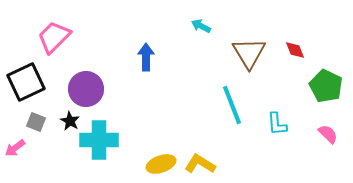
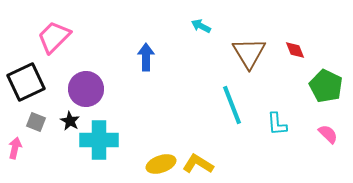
pink arrow: rotated 140 degrees clockwise
yellow L-shape: moved 2 px left
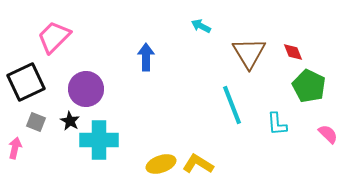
red diamond: moved 2 px left, 2 px down
green pentagon: moved 17 px left
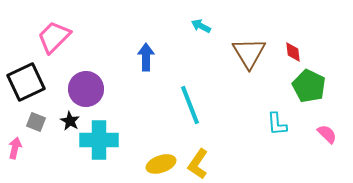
red diamond: rotated 15 degrees clockwise
cyan line: moved 42 px left
pink semicircle: moved 1 px left
yellow L-shape: rotated 88 degrees counterclockwise
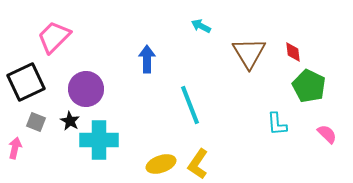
blue arrow: moved 1 px right, 2 px down
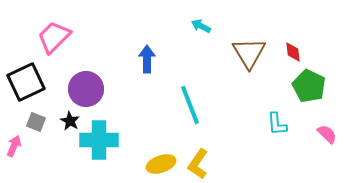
pink arrow: moved 1 px left, 2 px up; rotated 10 degrees clockwise
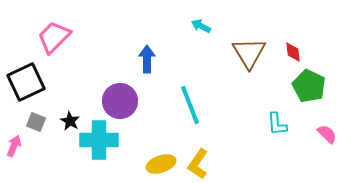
purple circle: moved 34 px right, 12 px down
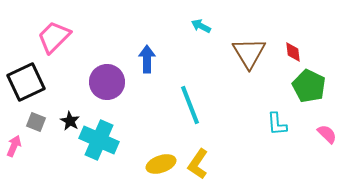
purple circle: moved 13 px left, 19 px up
cyan cross: rotated 24 degrees clockwise
